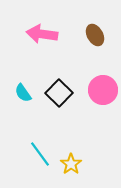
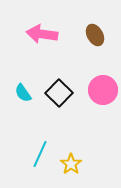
cyan line: rotated 60 degrees clockwise
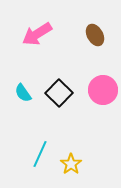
pink arrow: moved 5 px left; rotated 40 degrees counterclockwise
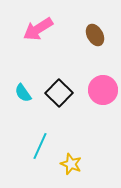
pink arrow: moved 1 px right, 5 px up
cyan line: moved 8 px up
yellow star: rotated 15 degrees counterclockwise
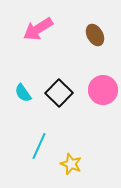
cyan line: moved 1 px left
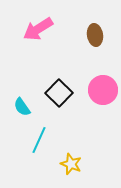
brown ellipse: rotated 20 degrees clockwise
cyan semicircle: moved 1 px left, 14 px down
cyan line: moved 6 px up
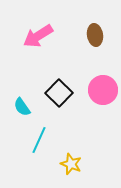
pink arrow: moved 7 px down
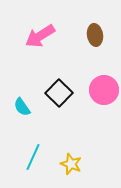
pink arrow: moved 2 px right
pink circle: moved 1 px right
cyan line: moved 6 px left, 17 px down
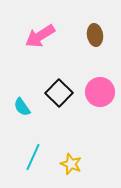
pink circle: moved 4 px left, 2 px down
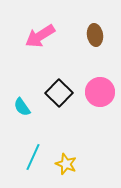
yellow star: moved 5 px left
